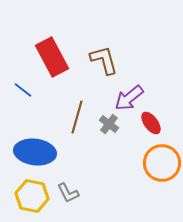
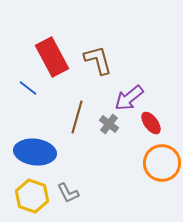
brown L-shape: moved 6 px left
blue line: moved 5 px right, 2 px up
yellow hexagon: rotated 8 degrees clockwise
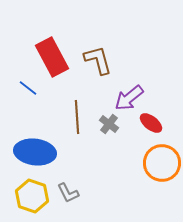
brown line: rotated 20 degrees counterclockwise
red ellipse: rotated 15 degrees counterclockwise
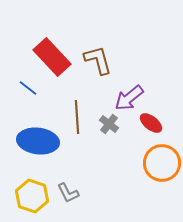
red rectangle: rotated 15 degrees counterclockwise
blue ellipse: moved 3 px right, 11 px up
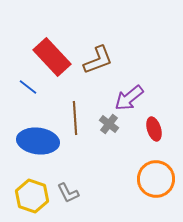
brown L-shape: rotated 84 degrees clockwise
blue line: moved 1 px up
brown line: moved 2 px left, 1 px down
red ellipse: moved 3 px right, 6 px down; rotated 35 degrees clockwise
orange circle: moved 6 px left, 16 px down
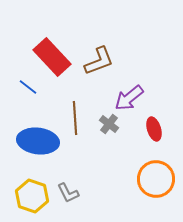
brown L-shape: moved 1 px right, 1 px down
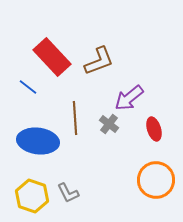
orange circle: moved 1 px down
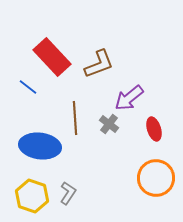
brown L-shape: moved 3 px down
blue ellipse: moved 2 px right, 5 px down
orange circle: moved 2 px up
gray L-shape: rotated 120 degrees counterclockwise
